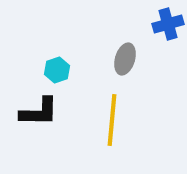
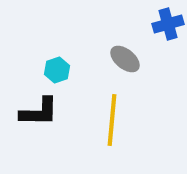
gray ellipse: rotated 68 degrees counterclockwise
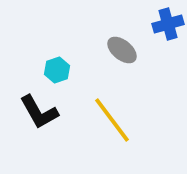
gray ellipse: moved 3 px left, 9 px up
black L-shape: rotated 60 degrees clockwise
yellow line: rotated 42 degrees counterclockwise
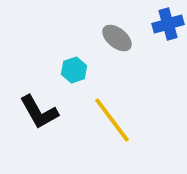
gray ellipse: moved 5 px left, 12 px up
cyan hexagon: moved 17 px right
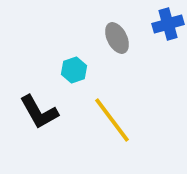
gray ellipse: rotated 24 degrees clockwise
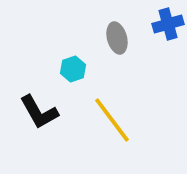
gray ellipse: rotated 12 degrees clockwise
cyan hexagon: moved 1 px left, 1 px up
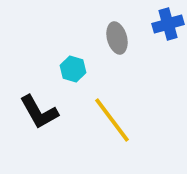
cyan hexagon: rotated 25 degrees counterclockwise
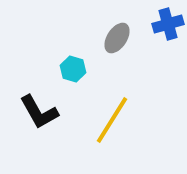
gray ellipse: rotated 48 degrees clockwise
yellow line: rotated 69 degrees clockwise
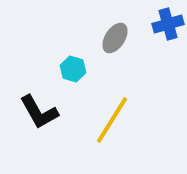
gray ellipse: moved 2 px left
